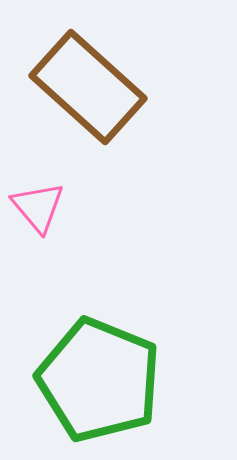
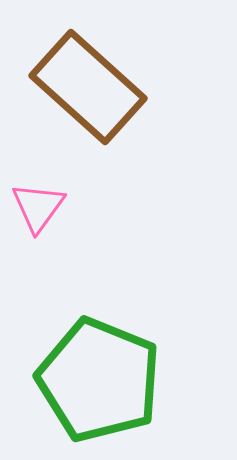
pink triangle: rotated 16 degrees clockwise
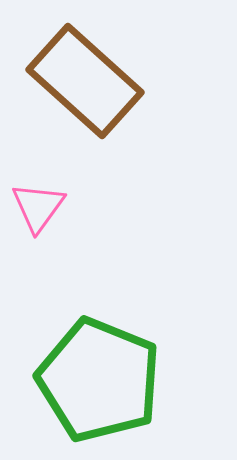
brown rectangle: moved 3 px left, 6 px up
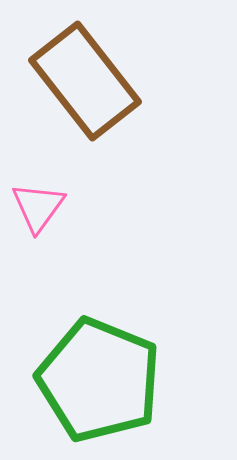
brown rectangle: rotated 10 degrees clockwise
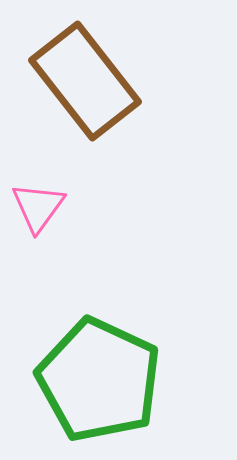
green pentagon: rotated 3 degrees clockwise
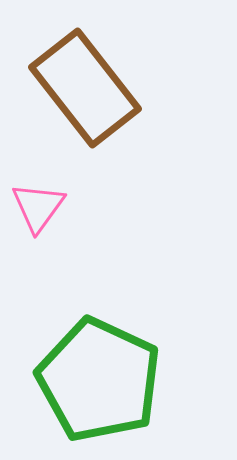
brown rectangle: moved 7 px down
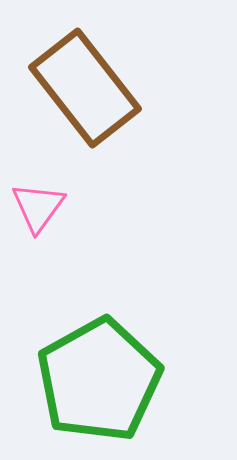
green pentagon: rotated 18 degrees clockwise
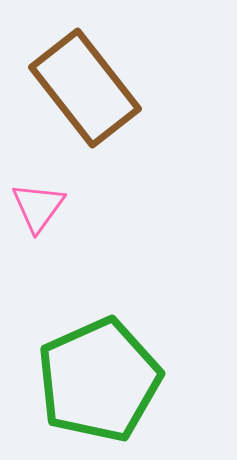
green pentagon: rotated 5 degrees clockwise
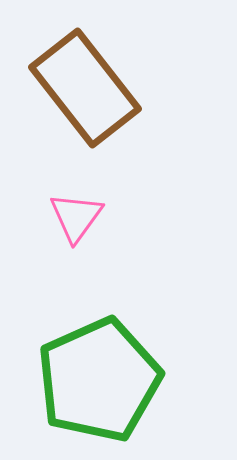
pink triangle: moved 38 px right, 10 px down
